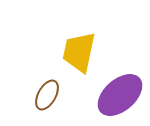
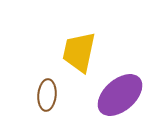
brown ellipse: rotated 24 degrees counterclockwise
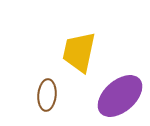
purple ellipse: moved 1 px down
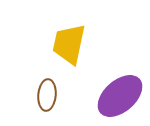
yellow trapezoid: moved 10 px left, 8 px up
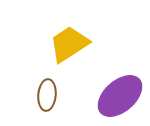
yellow trapezoid: rotated 45 degrees clockwise
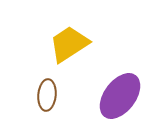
purple ellipse: rotated 12 degrees counterclockwise
